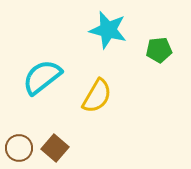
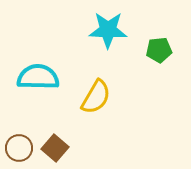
cyan star: rotated 12 degrees counterclockwise
cyan semicircle: moved 4 px left; rotated 39 degrees clockwise
yellow semicircle: moved 1 px left, 1 px down
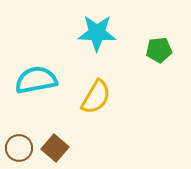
cyan star: moved 11 px left, 3 px down
cyan semicircle: moved 2 px left, 3 px down; rotated 12 degrees counterclockwise
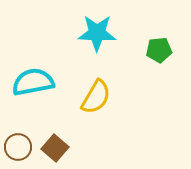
cyan semicircle: moved 3 px left, 2 px down
brown circle: moved 1 px left, 1 px up
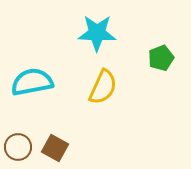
green pentagon: moved 2 px right, 8 px down; rotated 15 degrees counterclockwise
cyan semicircle: moved 1 px left
yellow semicircle: moved 7 px right, 10 px up; rotated 6 degrees counterclockwise
brown square: rotated 12 degrees counterclockwise
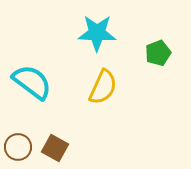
green pentagon: moved 3 px left, 5 px up
cyan semicircle: rotated 48 degrees clockwise
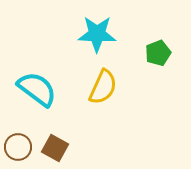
cyan star: moved 1 px down
cyan semicircle: moved 5 px right, 7 px down
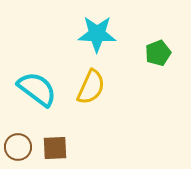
yellow semicircle: moved 12 px left
brown square: rotated 32 degrees counterclockwise
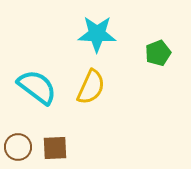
cyan semicircle: moved 2 px up
